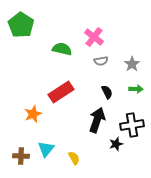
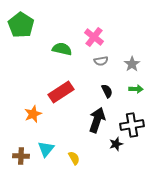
black semicircle: moved 1 px up
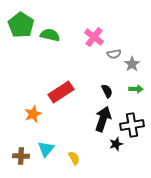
green semicircle: moved 12 px left, 14 px up
gray semicircle: moved 13 px right, 7 px up
black arrow: moved 6 px right, 1 px up
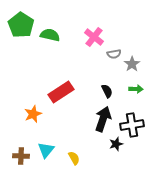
cyan triangle: moved 1 px down
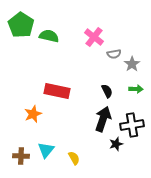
green semicircle: moved 1 px left, 1 px down
red rectangle: moved 4 px left, 1 px up; rotated 45 degrees clockwise
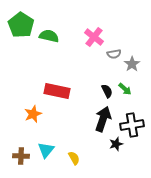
green arrow: moved 11 px left; rotated 40 degrees clockwise
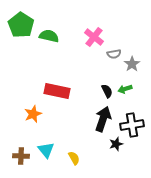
green arrow: rotated 120 degrees clockwise
cyan triangle: rotated 18 degrees counterclockwise
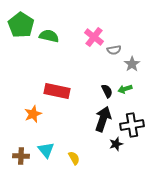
gray semicircle: moved 4 px up
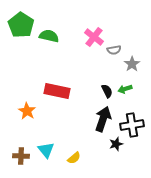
orange star: moved 6 px left, 3 px up; rotated 18 degrees counterclockwise
yellow semicircle: rotated 80 degrees clockwise
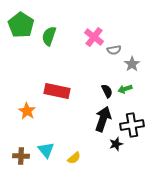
green semicircle: rotated 84 degrees counterclockwise
